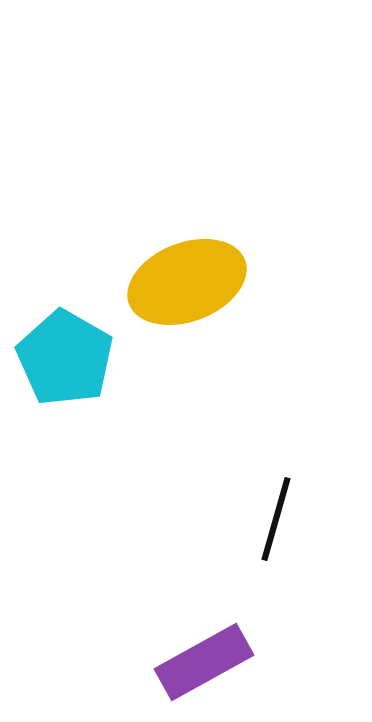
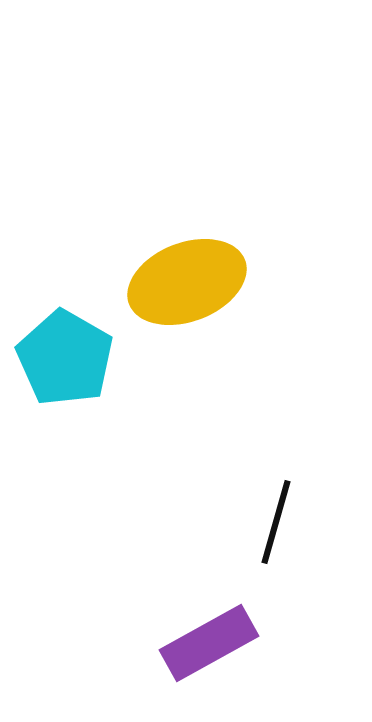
black line: moved 3 px down
purple rectangle: moved 5 px right, 19 px up
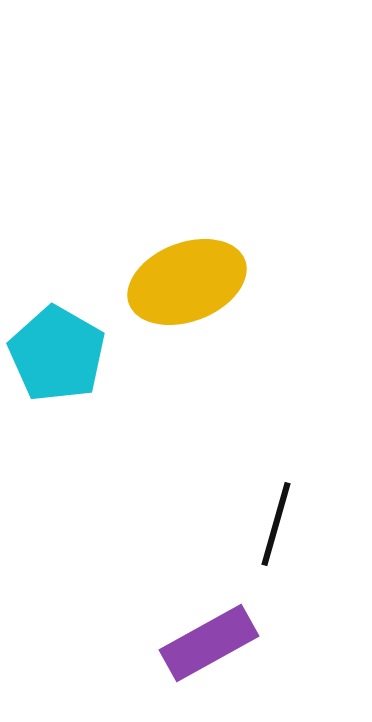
cyan pentagon: moved 8 px left, 4 px up
black line: moved 2 px down
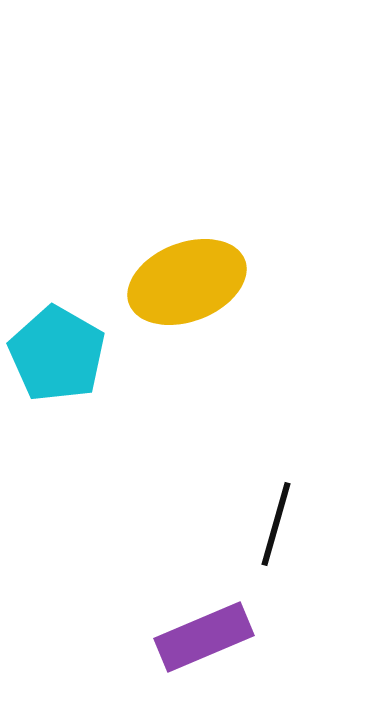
purple rectangle: moved 5 px left, 6 px up; rotated 6 degrees clockwise
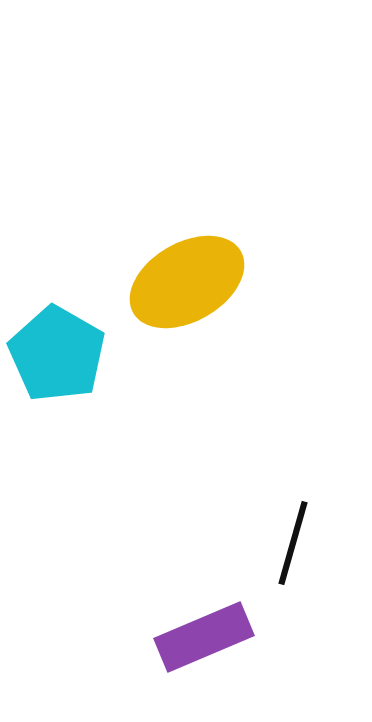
yellow ellipse: rotated 9 degrees counterclockwise
black line: moved 17 px right, 19 px down
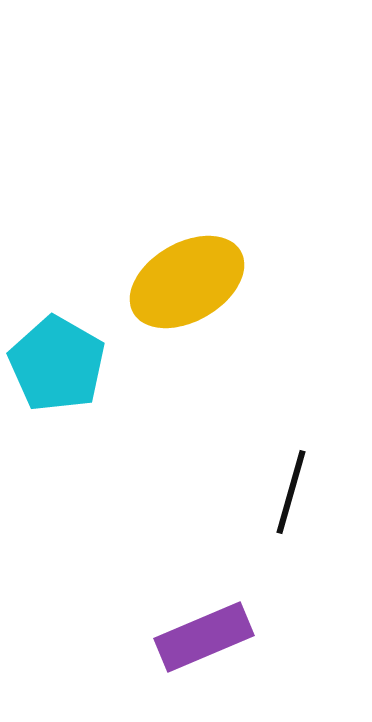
cyan pentagon: moved 10 px down
black line: moved 2 px left, 51 px up
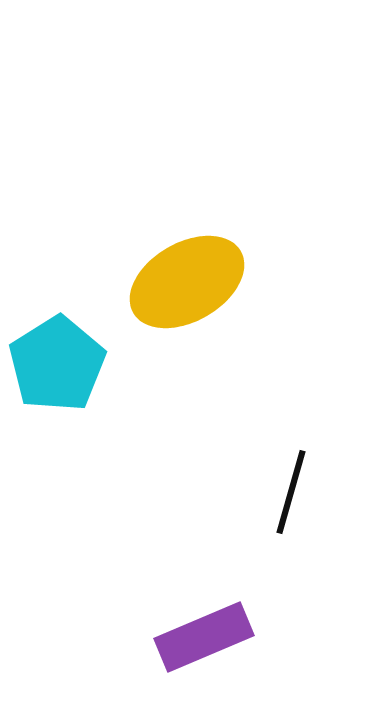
cyan pentagon: rotated 10 degrees clockwise
